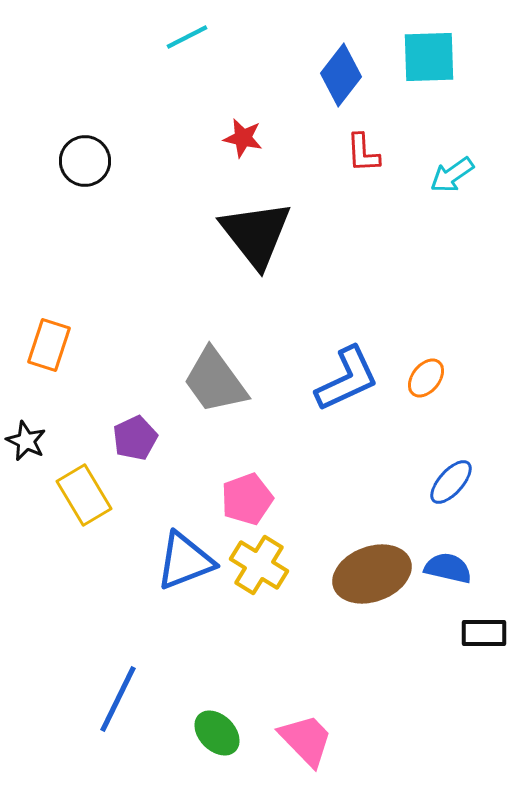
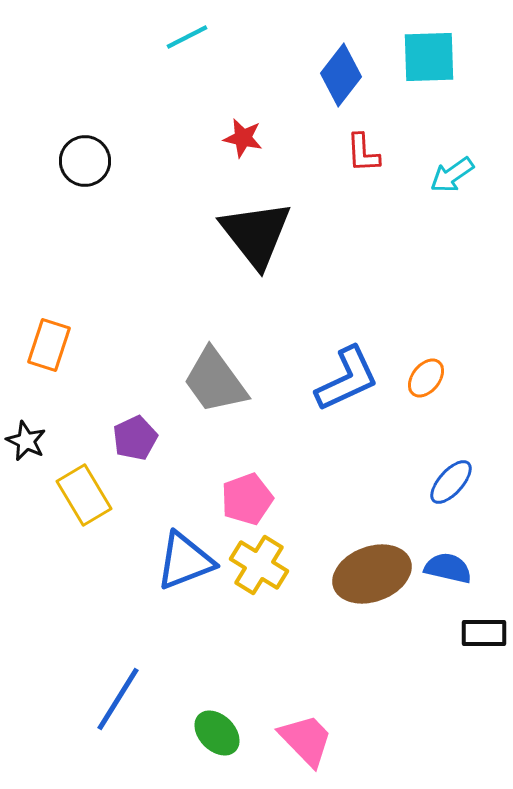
blue line: rotated 6 degrees clockwise
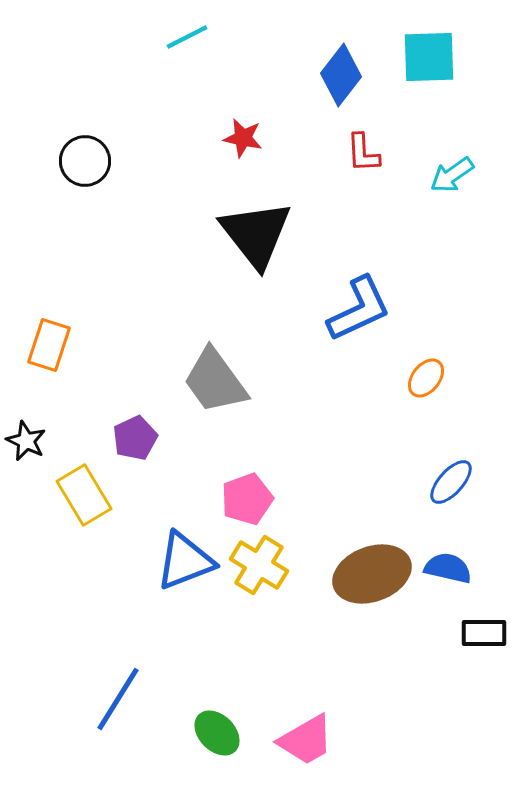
blue L-shape: moved 12 px right, 70 px up
pink trapezoid: rotated 104 degrees clockwise
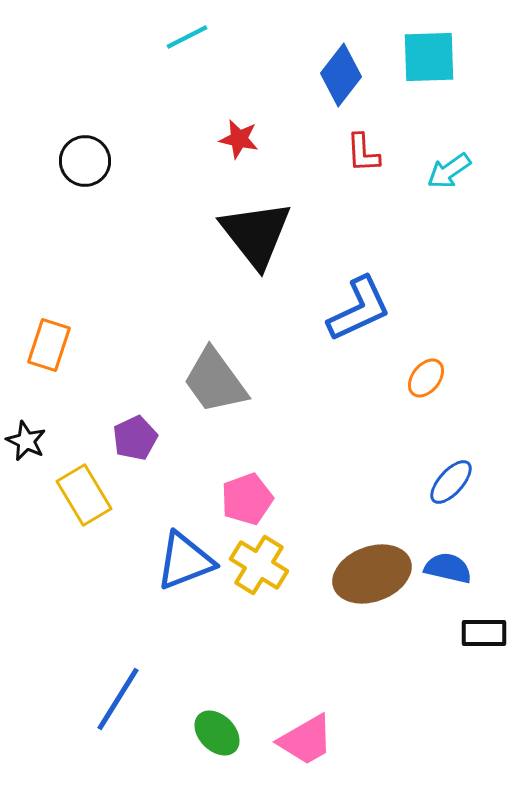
red star: moved 4 px left, 1 px down
cyan arrow: moved 3 px left, 4 px up
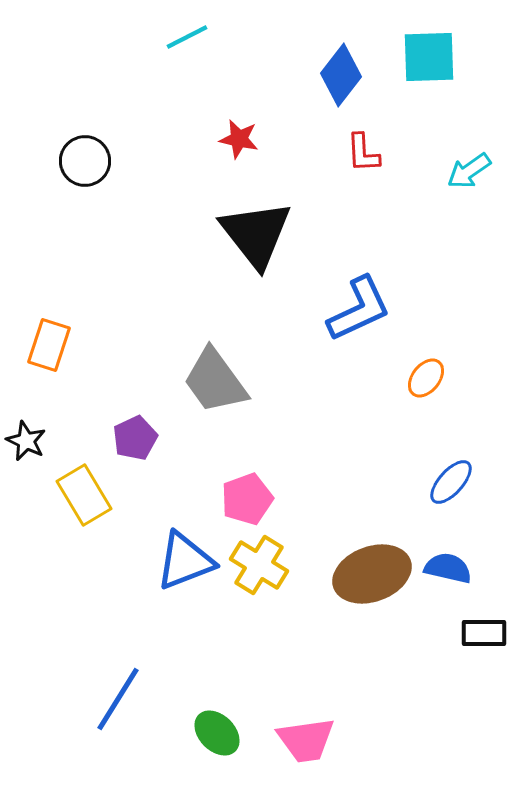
cyan arrow: moved 20 px right
pink trapezoid: rotated 22 degrees clockwise
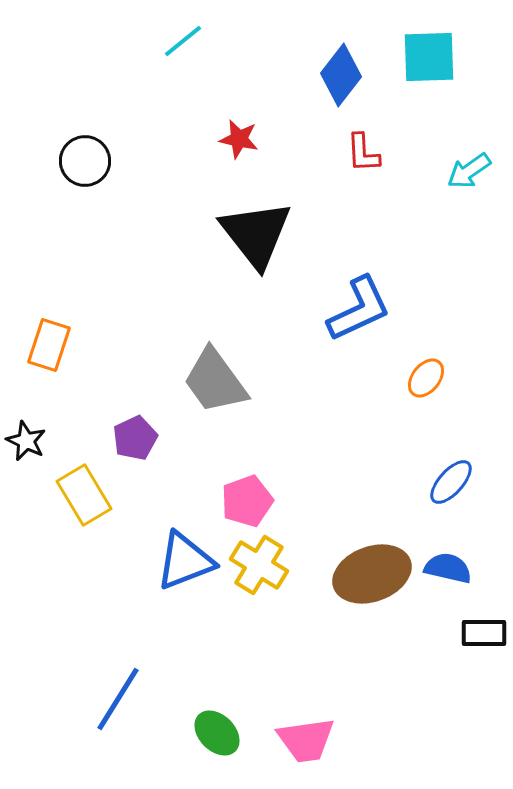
cyan line: moved 4 px left, 4 px down; rotated 12 degrees counterclockwise
pink pentagon: moved 2 px down
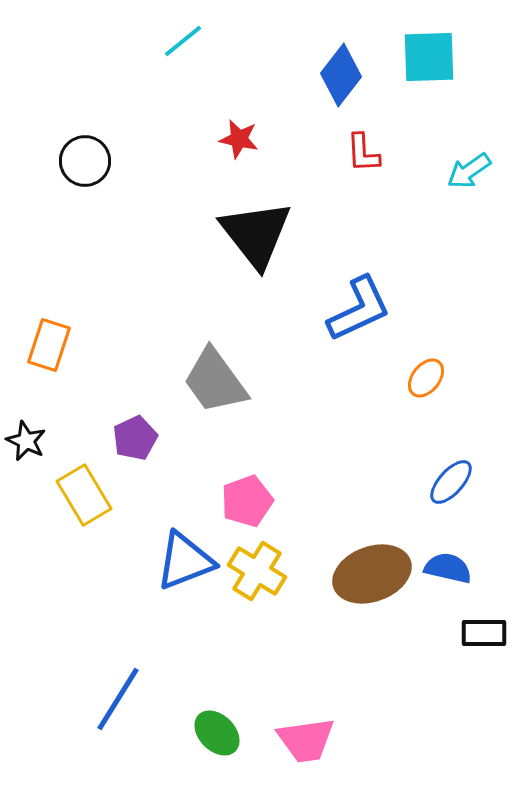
yellow cross: moved 2 px left, 6 px down
